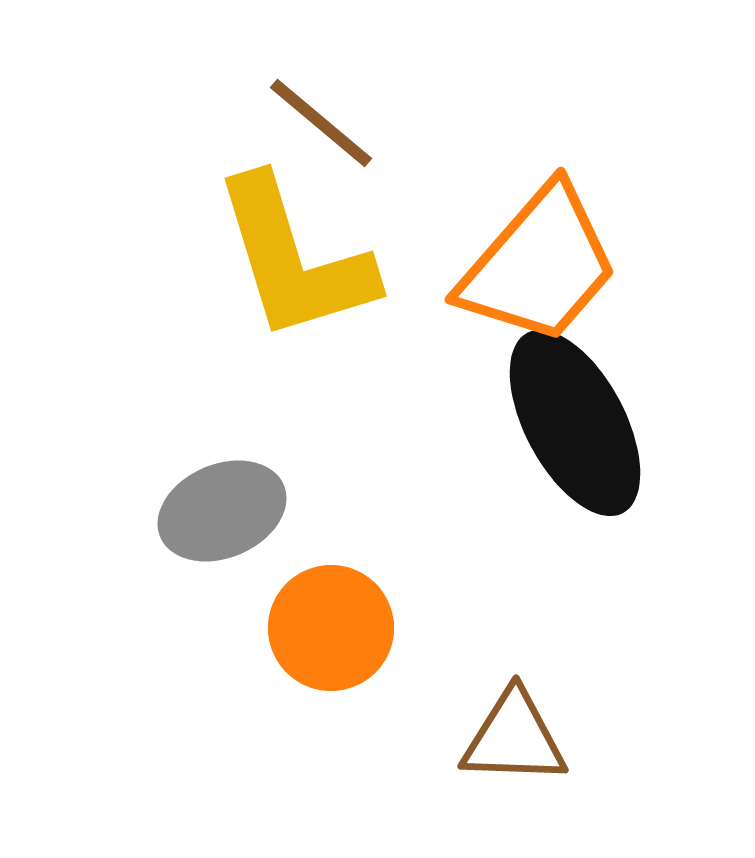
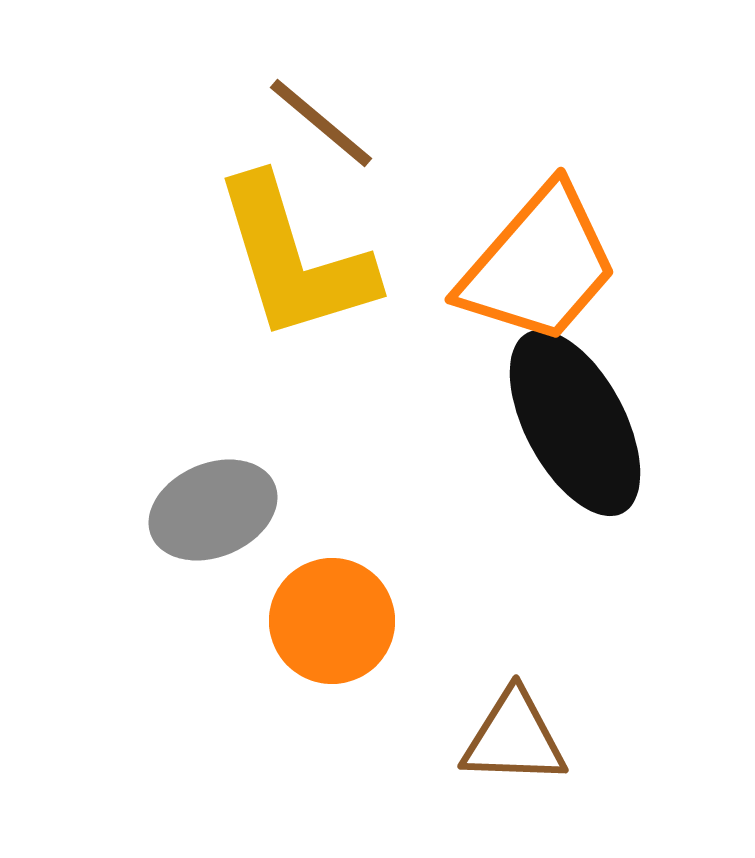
gray ellipse: moved 9 px left, 1 px up
orange circle: moved 1 px right, 7 px up
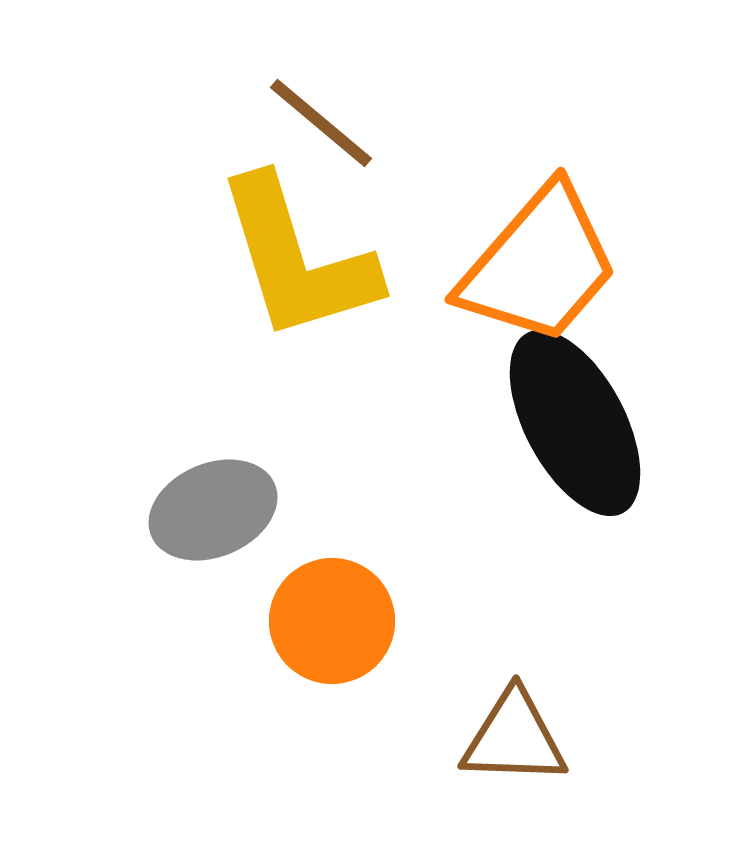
yellow L-shape: moved 3 px right
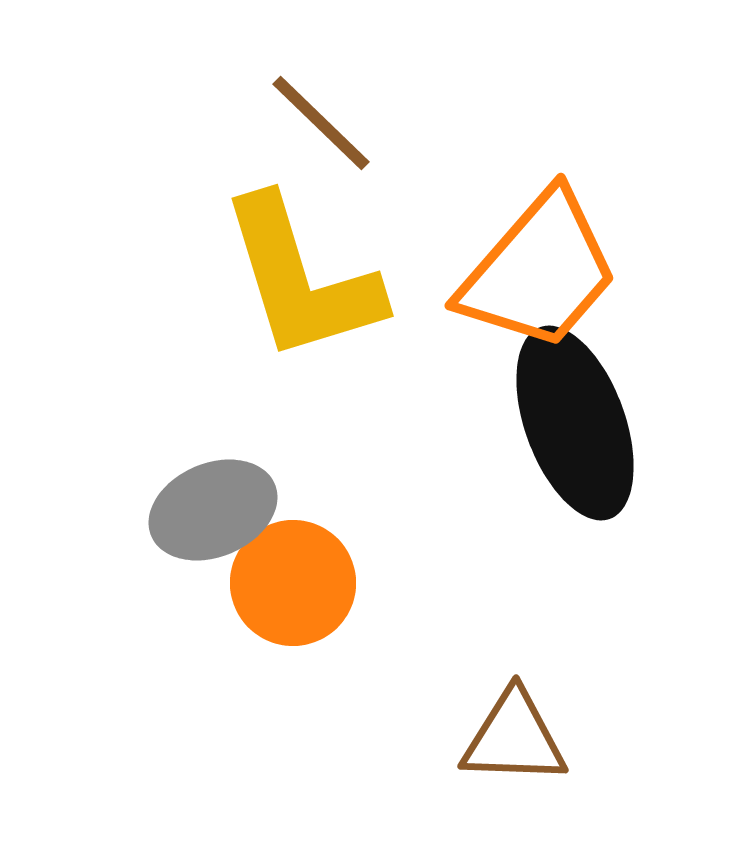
brown line: rotated 4 degrees clockwise
yellow L-shape: moved 4 px right, 20 px down
orange trapezoid: moved 6 px down
black ellipse: rotated 8 degrees clockwise
orange circle: moved 39 px left, 38 px up
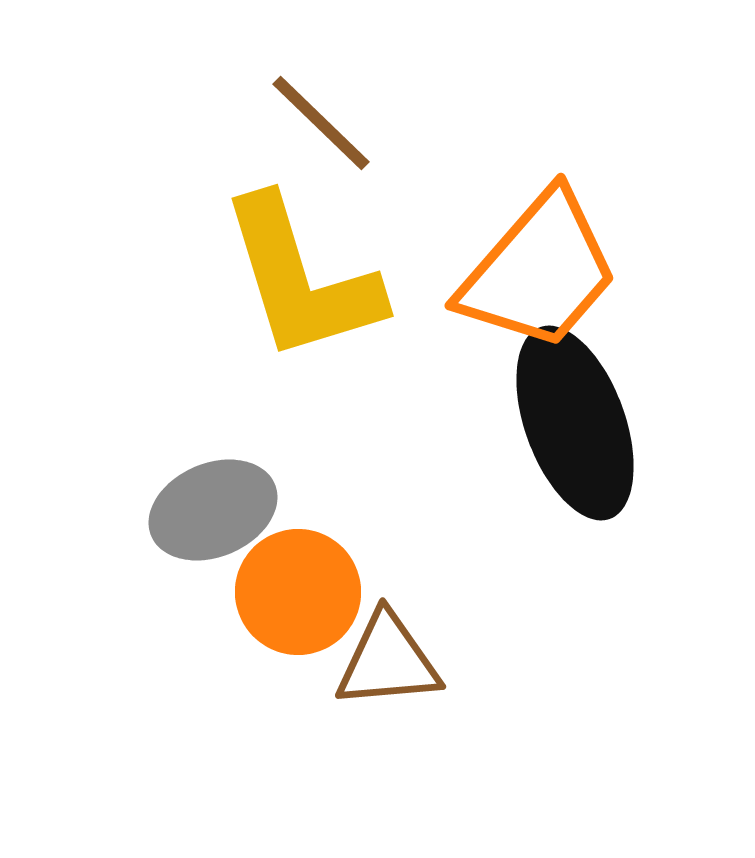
orange circle: moved 5 px right, 9 px down
brown triangle: moved 126 px left, 77 px up; rotated 7 degrees counterclockwise
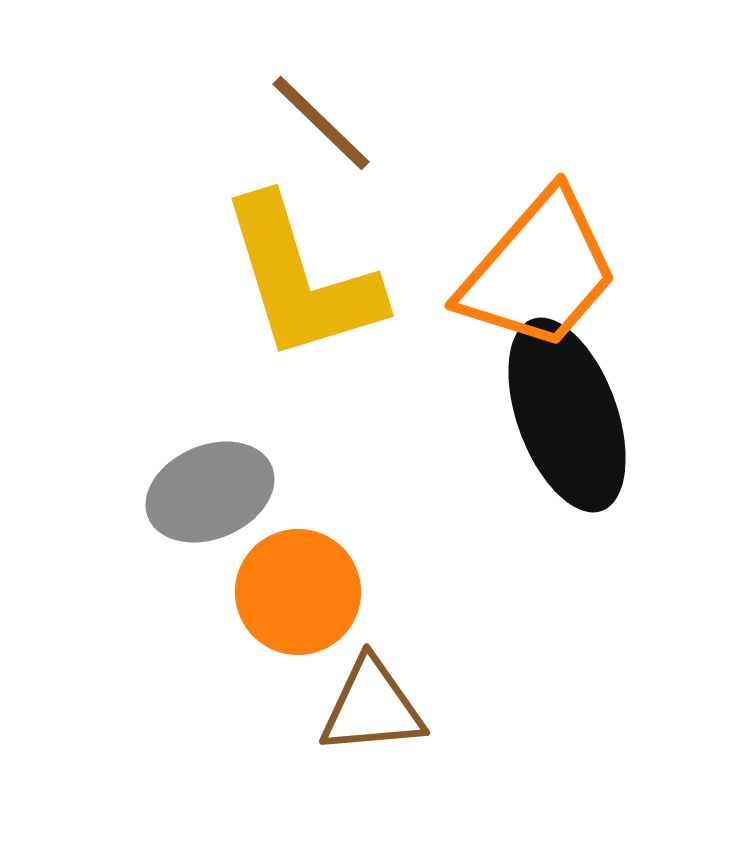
black ellipse: moved 8 px left, 8 px up
gray ellipse: moved 3 px left, 18 px up
brown triangle: moved 16 px left, 46 px down
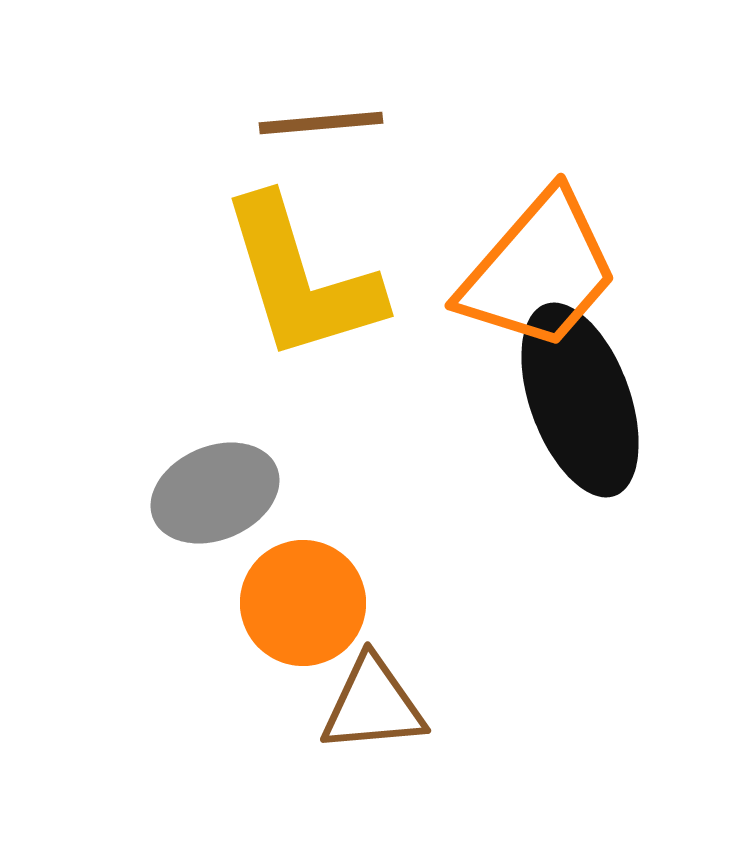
brown line: rotated 49 degrees counterclockwise
black ellipse: moved 13 px right, 15 px up
gray ellipse: moved 5 px right, 1 px down
orange circle: moved 5 px right, 11 px down
brown triangle: moved 1 px right, 2 px up
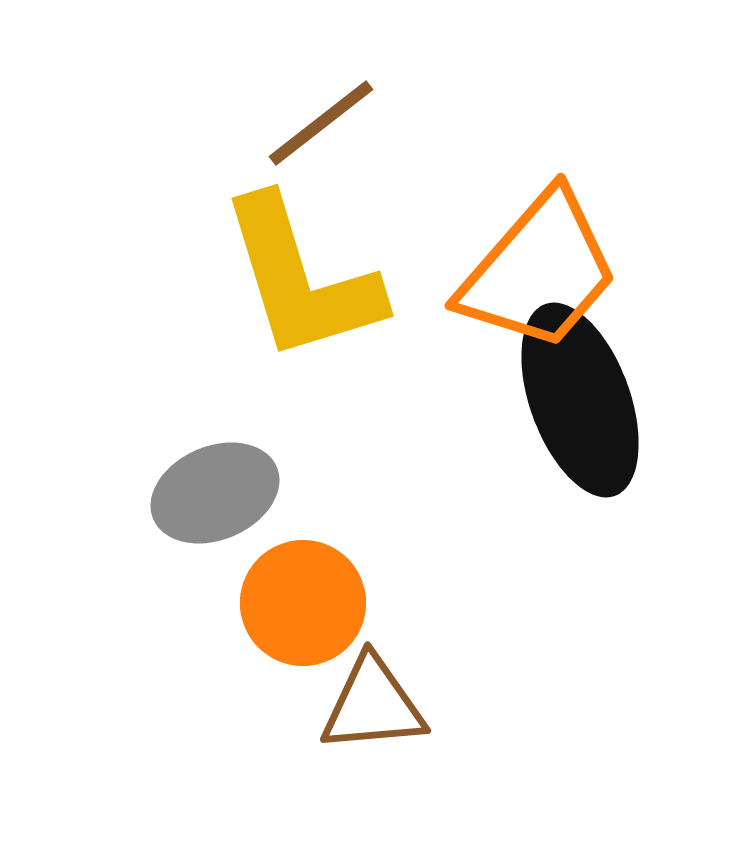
brown line: rotated 33 degrees counterclockwise
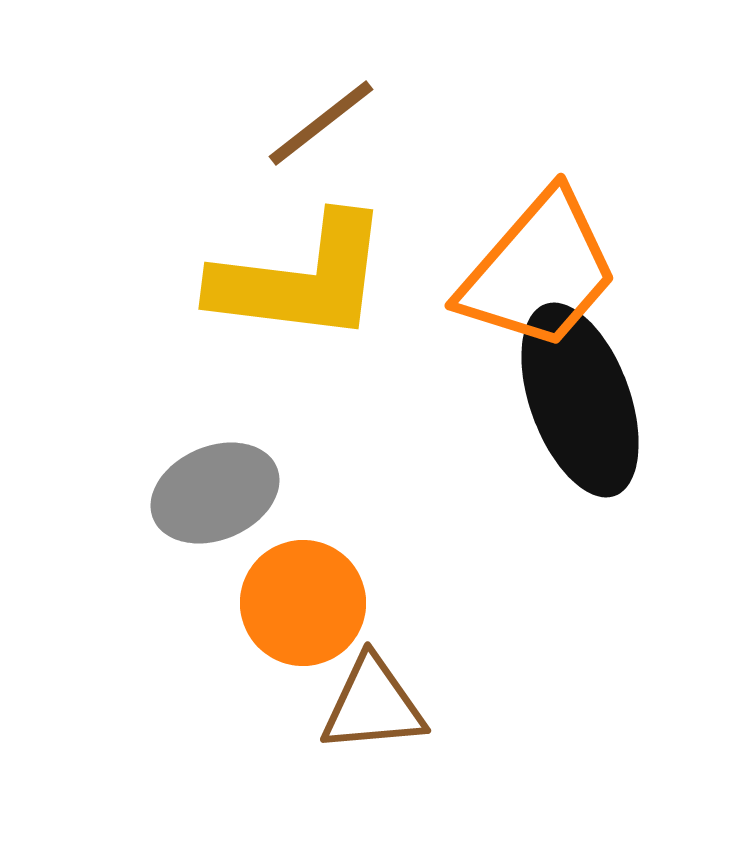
yellow L-shape: rotated 66 degrees counterclockwise
